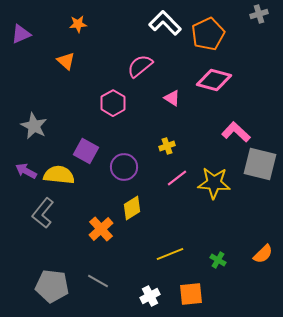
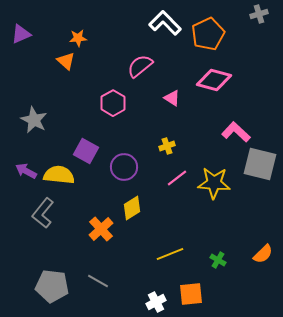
orange star: moved 14 px down
gray star: moved 6 px up
white cross: moved 6 px right, 6 px down
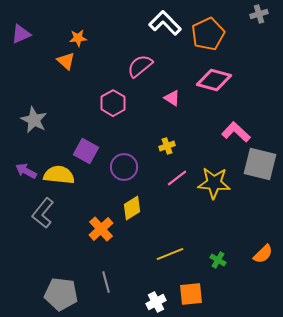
gray line: moved 8 px right, 1 px down; rotated 45 degrees clockwise
gray pentagon: moved 9 px right, 8 px down
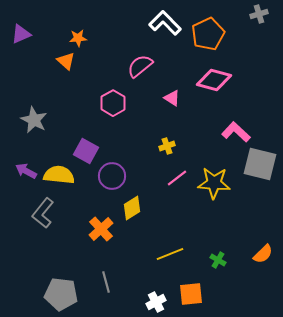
purple circle: moved 12 px left, 9 px down
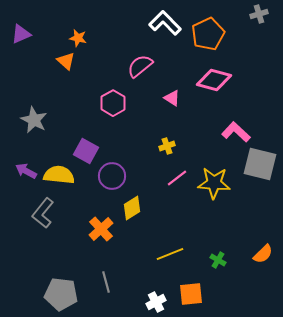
orange star: rotated 18 degrees clockwise
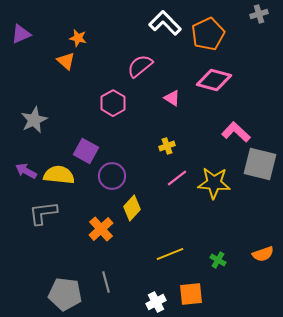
gray star: rotated 20 degrees clockwise
yellow diamond: rotated 15 degrees counterclockwise
gray L-shape: rotated 44 degrees clockwise
orange semicircle: rotated 25 degrees clockwise
gray pentagon: moved 4 px right
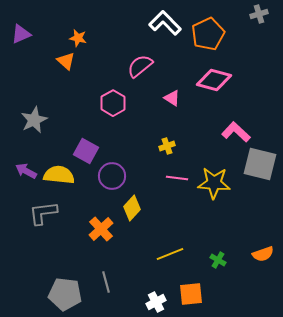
pink line: rotated 45 degrees clockwise
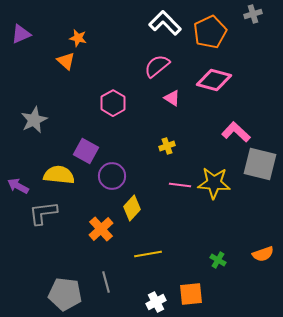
gray cross: moved 6 px left
orange pentagon: moved 2 px right, 2 px up
pink semicircle: moved 17 px right
purple arrow: moved 8 px left, 15 px down
pink line: moved 3 px right, 7 px down
yellow line: moved 22 px left; rotated 12 degrees clockwise
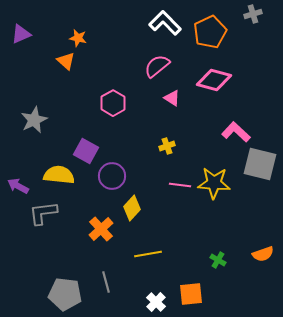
white cross: rotated 18 degrees counterclockwise
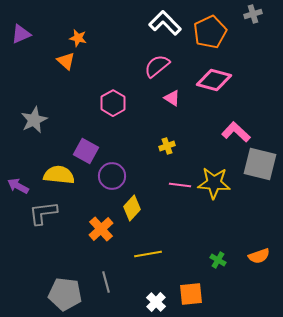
orange semicircle: moved 4 px left, 2 px down
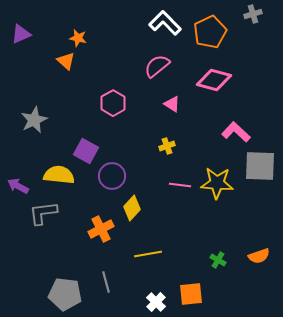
pink triangle: moved 6 px down
gray square: moved 2 px down; rotated 12 degrees counterclockwise
yellow star: moved 3 px right
orange cross: rotated 15 degrees clockwise
